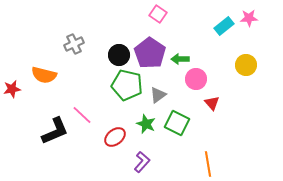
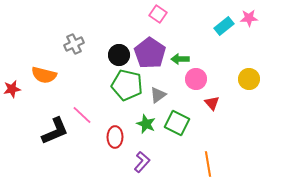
yellow circle: moved 3 px right, 14 px down
red ellipse: rotated 50 degrees counterclockwise
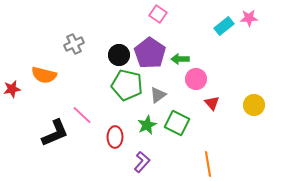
yellow circle: moved 5 px right, 26 px down
green star: moved 1 px right, 1 px down; rotated 24 degrees clockwise
black L-shape: moved 2 px down
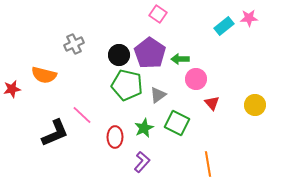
yellow circle: moved 1 px right
green star: moved 3 px left, 3 px down
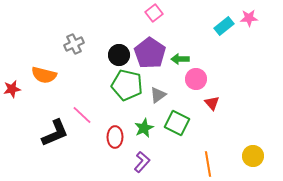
pink square: moved 4 px left, 1 px up; rotated 18 degrees clockwise
yellow circle: moved 2 px left, 51 px down
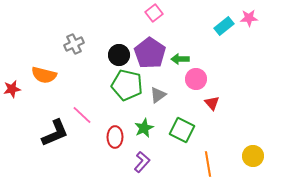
green square: moved 5 px right, 7 px down
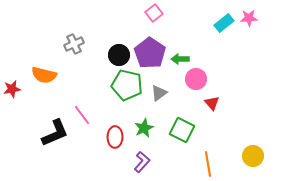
cyan rectangle: moved 3 px up
gray triangle: moved 1 px right, 2 px up
pink line: rotated 10 degrees clockwise
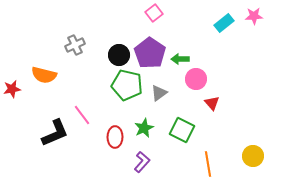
pink star: moved 5 px right, 2 px up
gray cross: moved 1 px right, 1 px down
